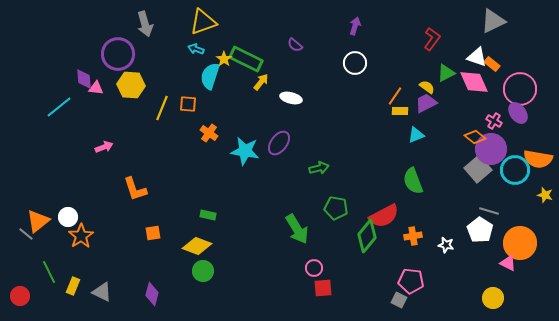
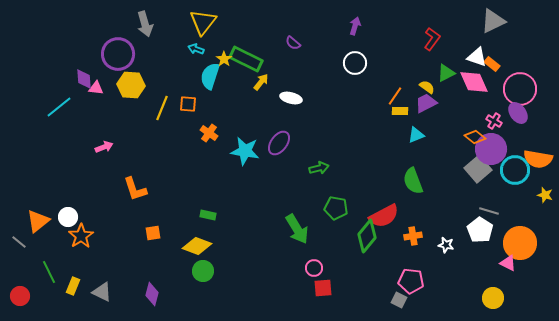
yellow triangle at (203, 22): rotated 32 degrees counterclockwise
purple semicircle at (295, 45): moved 2 px left, 2 px up
gray line at (26, 234): moved 7 px left, 8 px down
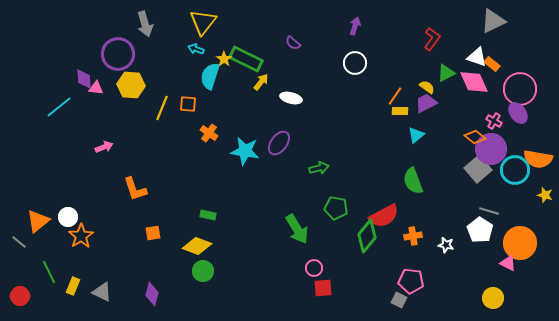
cyan triangle at (416, 135): rotated 18 degrees counterclockwise
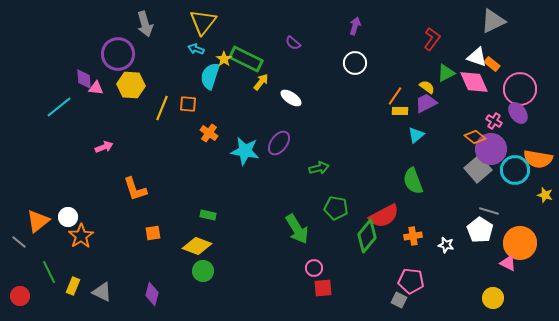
white ellipse at (291, 98): rotated 20 degrees clockwise
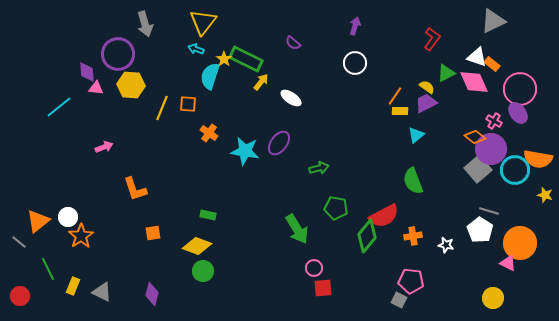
purple diamond at (84, 79): moved 3 px right, 7 px up
green line at (49, 272): moved 1 px left, 3 px up
